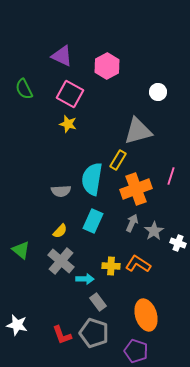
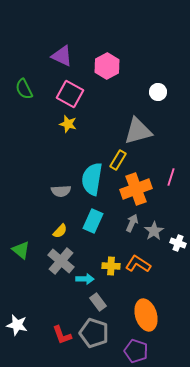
pink line: moved 1 px down
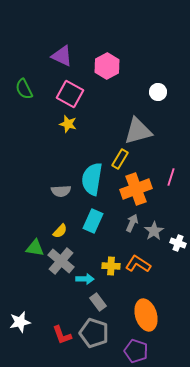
yellow rectangle: moved 2 px right, 1 px up
green triangle: moved 14 px right, 2 px up; rotated 30 degrees counterclockwise
white star: moved 3 px right, 3 px up; rotated 25 degrees counterclockwise
